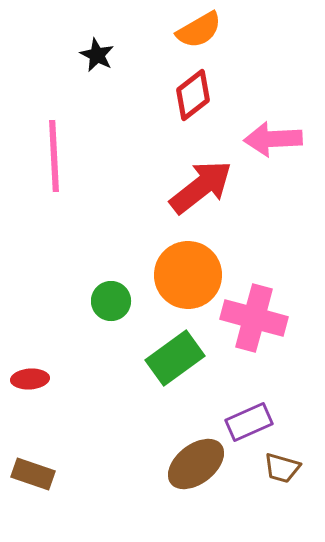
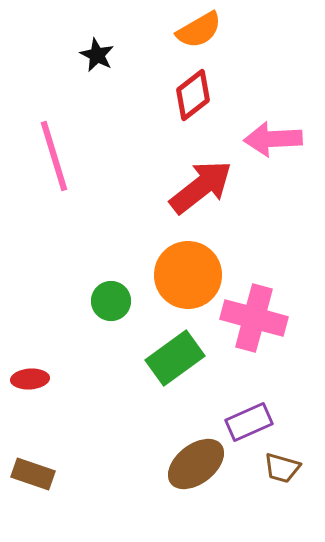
pink line: rotated 14 degrees counterclockwise
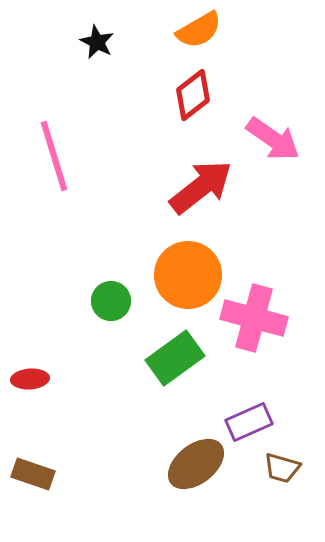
black star: moved 13 px up
pink arrow: rotated 142 degrees counterclockwise
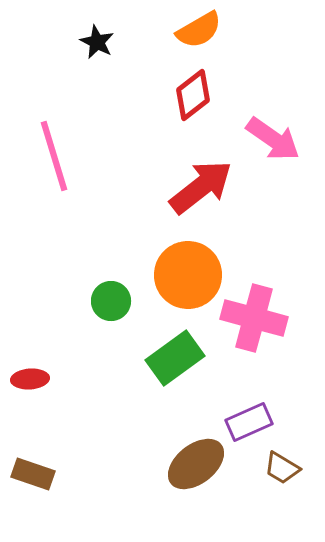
brown trapezoid: rotated 15 degrees clockwise
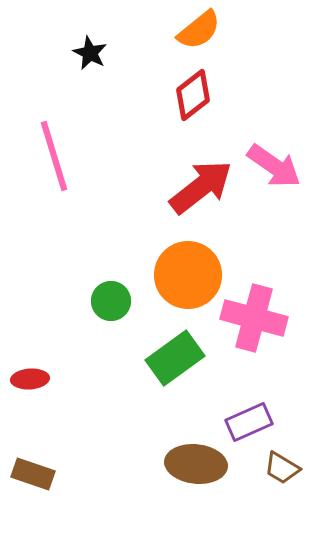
orange semicircle: rotated 9 degrees counterclockwise
black star: moved 7 px left, 11 px down
pink arrow: moved 1 px right, 27 px down
brown ellipse: rotated 44 degrees clockwise
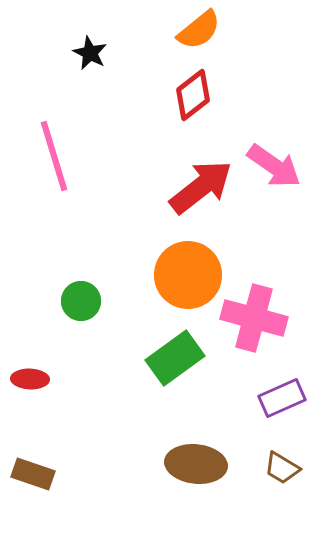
green circle: moved 30 px left
red ellipse: rotated 6 degrees clockwise
purple rectangle: moved 33 px right, 24 px up
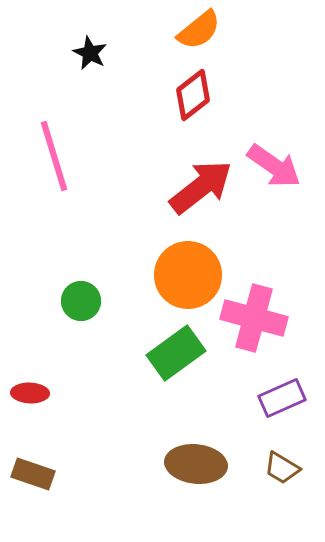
green rectangle: moved 1 px right, 5 px up
red ellipse: moved 14 px down
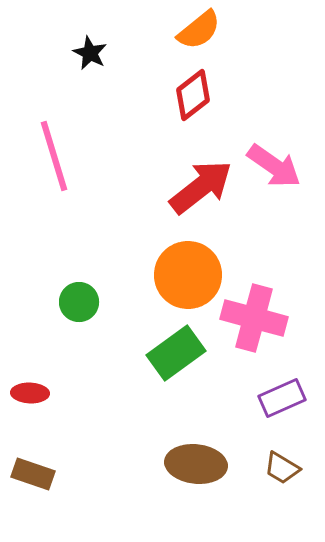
green circle: moved 2 px left, 1 px down
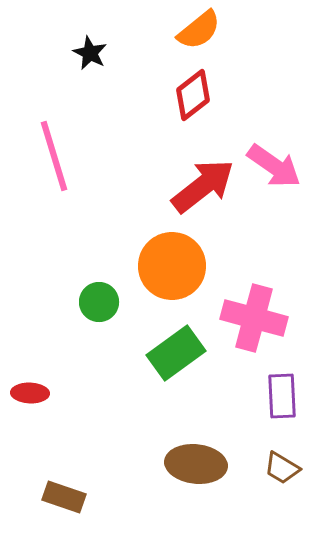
red arrow: moved 2 px right, 1 px up
orange circle: moved 16 px left, 9 px up
green circle: moved 20 px right
purple rectangle: moved 2 px up; rotated 69 degrees counterclockwise
brown rectangle: moved 31 px right, 23 px down
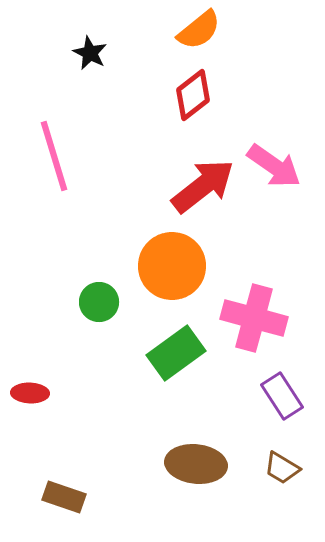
purple rectangle: rotated 30 degrees counterclockwise
